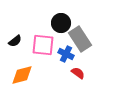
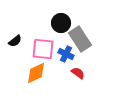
pink square: moved 4 px down
orange diamond: moved 14 px right, 2 px up; rotated 10 degrees counterclockwise
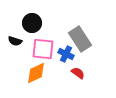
black circle: moved 29 px left
black semicircle: rotated 56 degrees clockwise
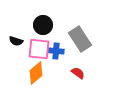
black circle: moved 11 px right, 2 px down
black semicircle: moved 1 px right
pink square: moved 4 px left
blue cross: moved 10 px left, 3 px up; rotated 21 degrees counterclockwise
orange diamond: rotated 15 degrees counterclockwise
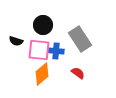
pink square: moved 1 px down
orange diamond: moved 6 px right, 1 px down
